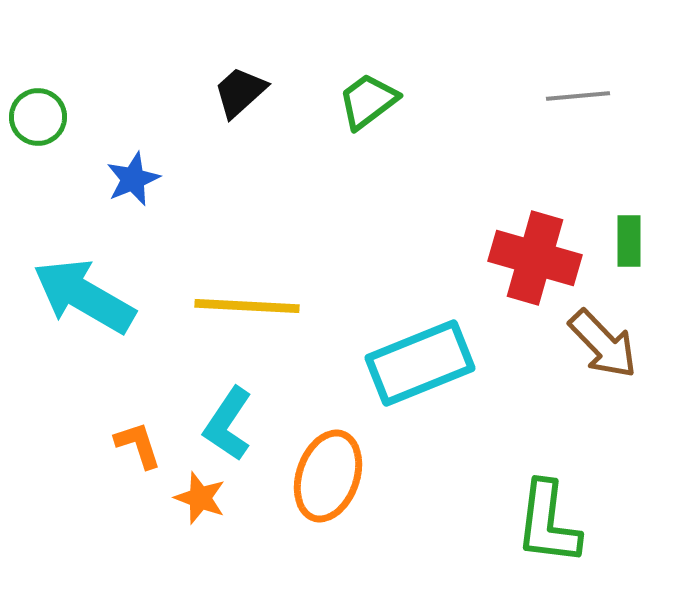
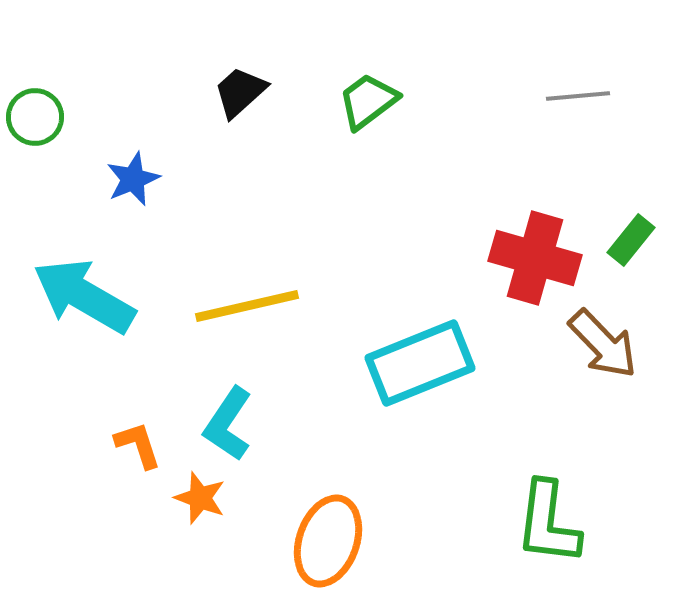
green circle: moved 3 px left
green rectangle: moved 2 px right, 1 px up; rotated 39 degrees clockwise
yellow line: rotated 16 degrees counterclockwise
orange ellipse: moved 65 px down
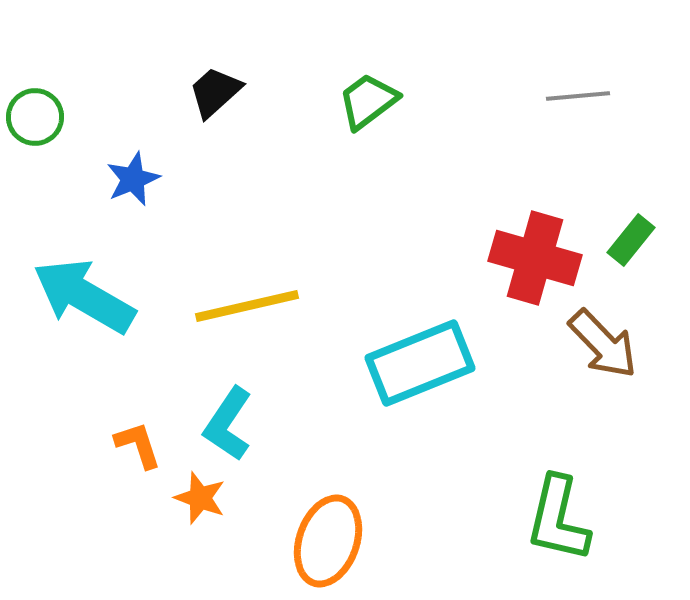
black trapezoid: moved 25 px left
green L-shape: moved 10 px right, 4 px up; rotated 6 degrees clockwise
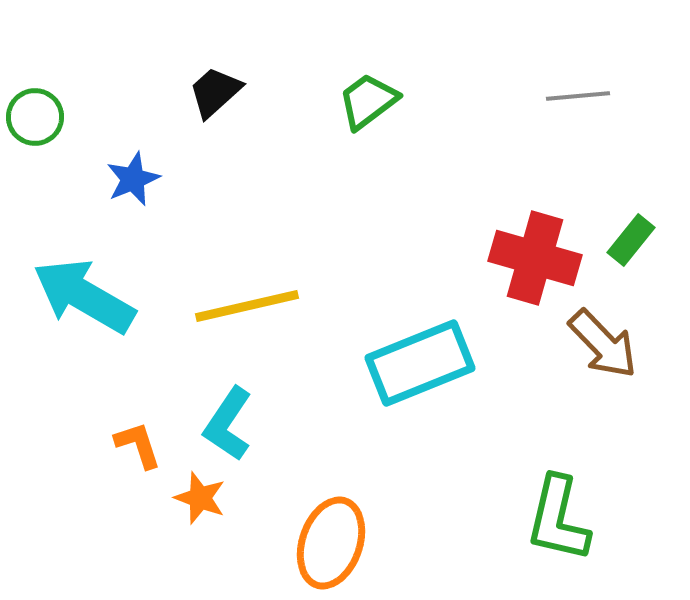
orange ellipse: moved 3 px right, 2 px down
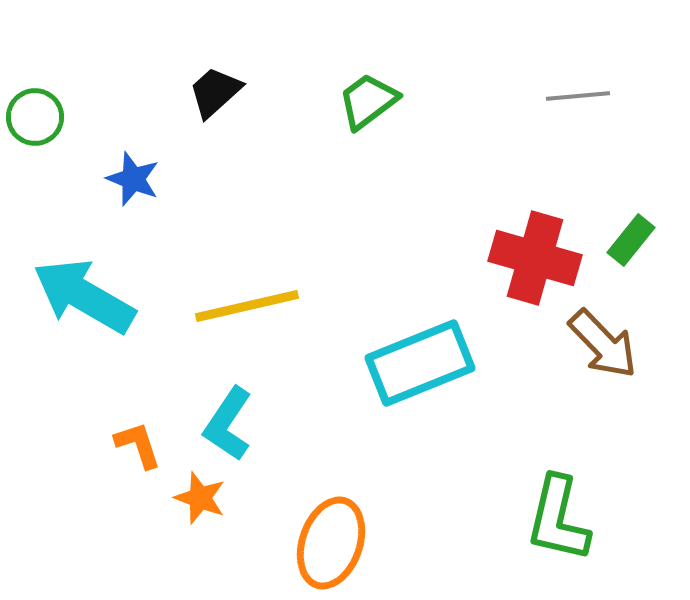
blue star: rotated 28 degrees counterclockwise
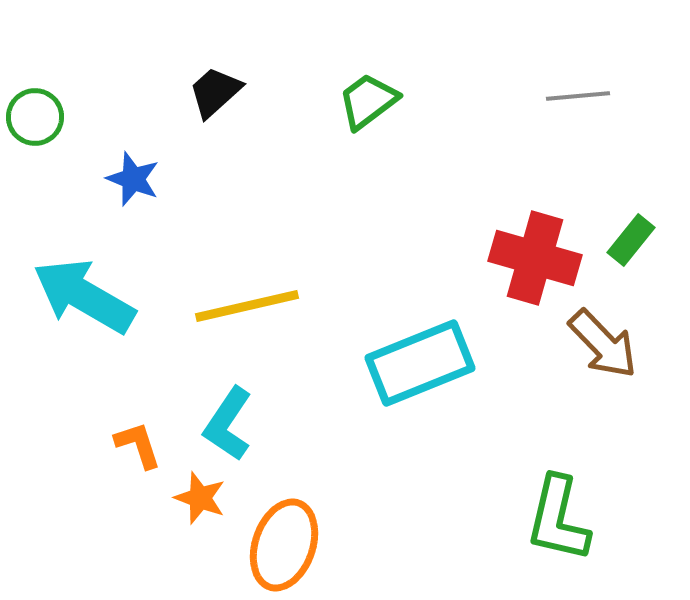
orange ellipse: moved 47 px left, 2 px down
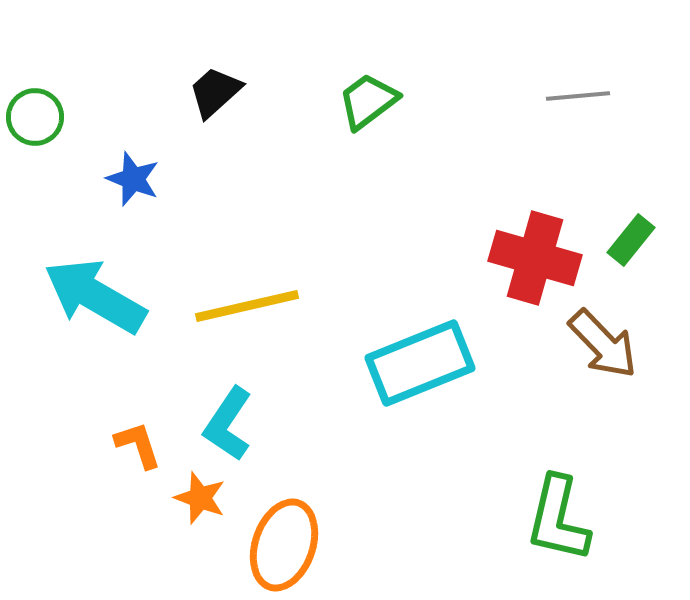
cyan arrow: moved 11 px right
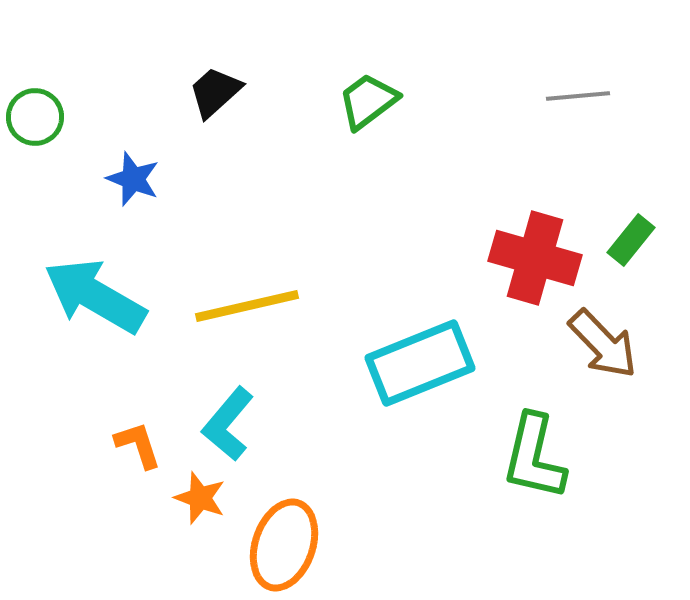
cyan L-shape: rotated 6 degrees clockwise
green L-shape: moved 24 px left, 62 px up
